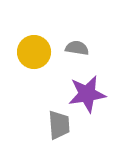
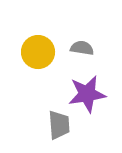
gray semicircle: moved 5 px right
yellow circle: moved 4 px right
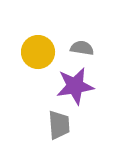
purple star: moved 12 px left, 8 px up
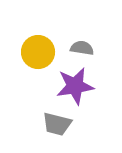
gray trapezoid: moved 2 px left, 1 px up; rotated 108 degrees clockwise
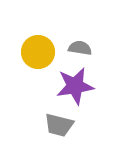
gray semicircle: moved 2 px left
gray trapezoid: moved 2 px right, 1 px down
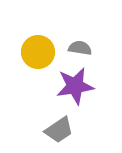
gray trapezoid: moved 5 px down; rotated 48 degrees counterclockwise
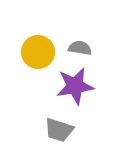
gray trapezoid: rotated 52 degrees clockwise
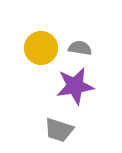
yellow circle: moved 3 px right, 4 px up
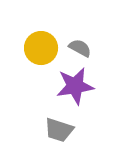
gray semicircle: rotated 20 degrees clockwise
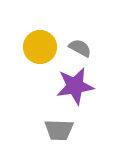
yellow circle: moved 1 px left, 1 px up
gray trapezoid: rotated 16 degrees counterclockwise
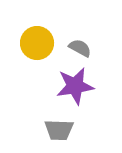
yellow circle: moved 3 px left, 4 px up
